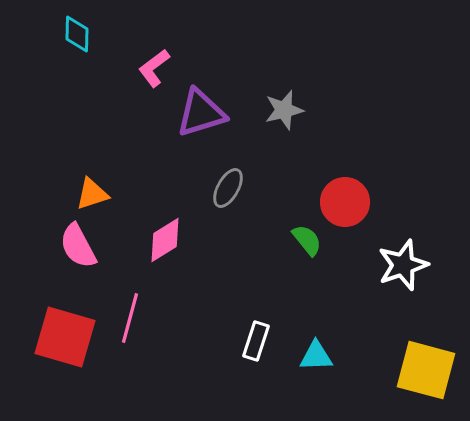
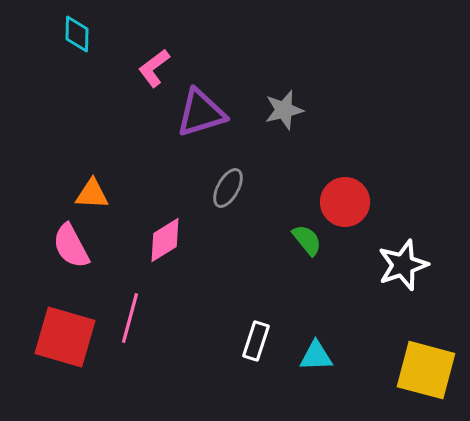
orange triangle: rotated 21 degrees clockwise
pink semicircle: moved 7 px left
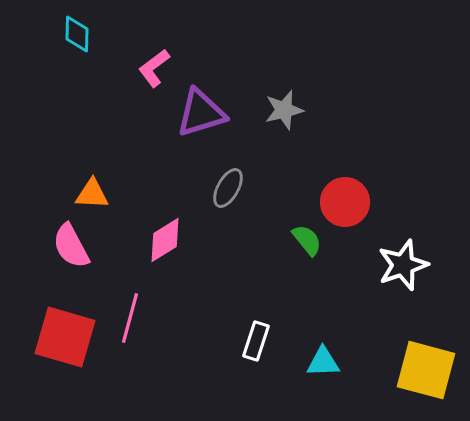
cyan triangle: moved 7 px right, 6 px down
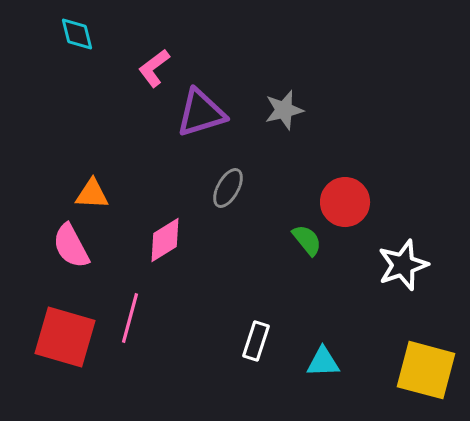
cyan diamond: rotated 15 degrees counterclockwise
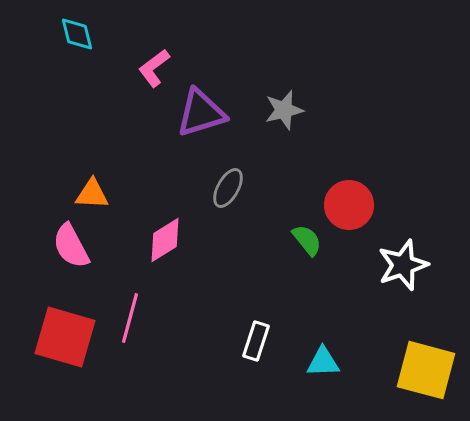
red circle: moved 4 px right, 3 px down
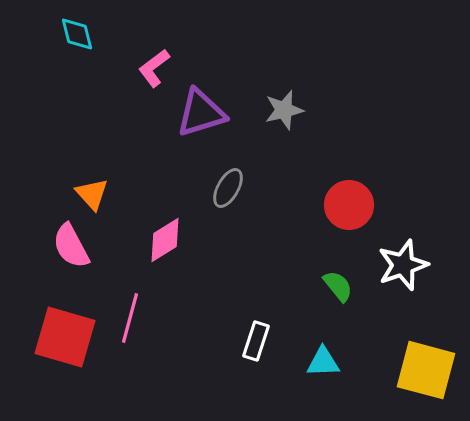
orange triangle: rotated 45 degrees clockwise
green semicircle: moved 31 px right, 46 px down
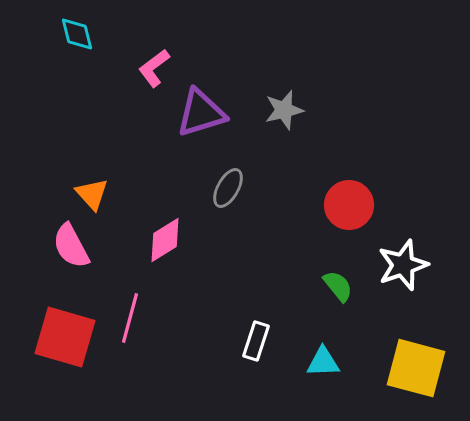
yellow square: moved 10 px left, 2 px up
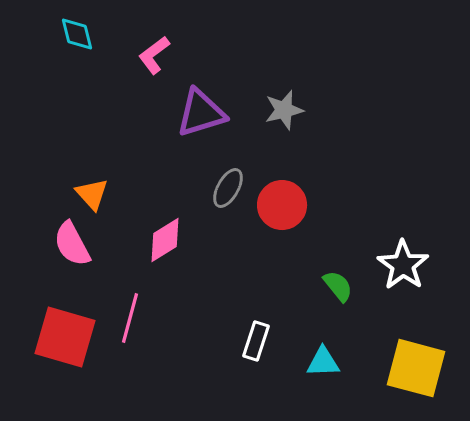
pink L-shape: moved 13 px up
red circle: moved 67 px left
pink semicircle: moved 1 px right, 2 px up
white star: rotated 18 degrees counterclockwise
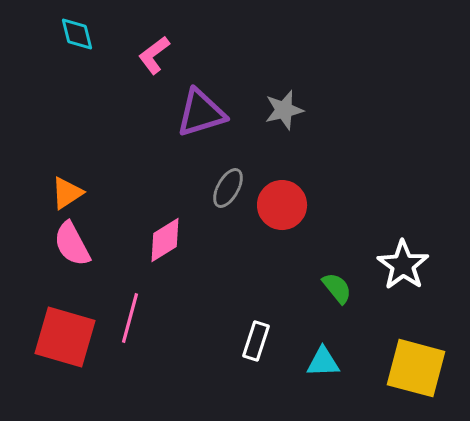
orange triangle: moved 25 px left, 1 px up; rotated 39 degrees clockwise
green semicircle: moved 1 px left, 2 px down
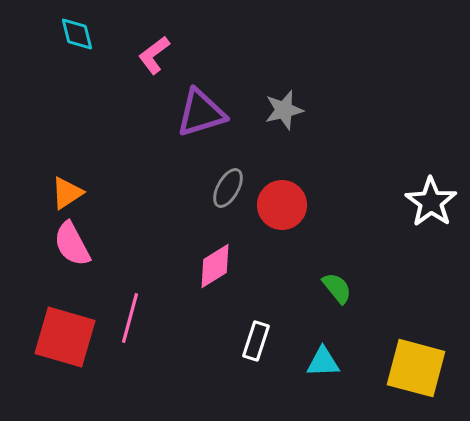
pink diamond: moved 50 px right, 26 px down
white star: moved 28 px right, 63 px up
